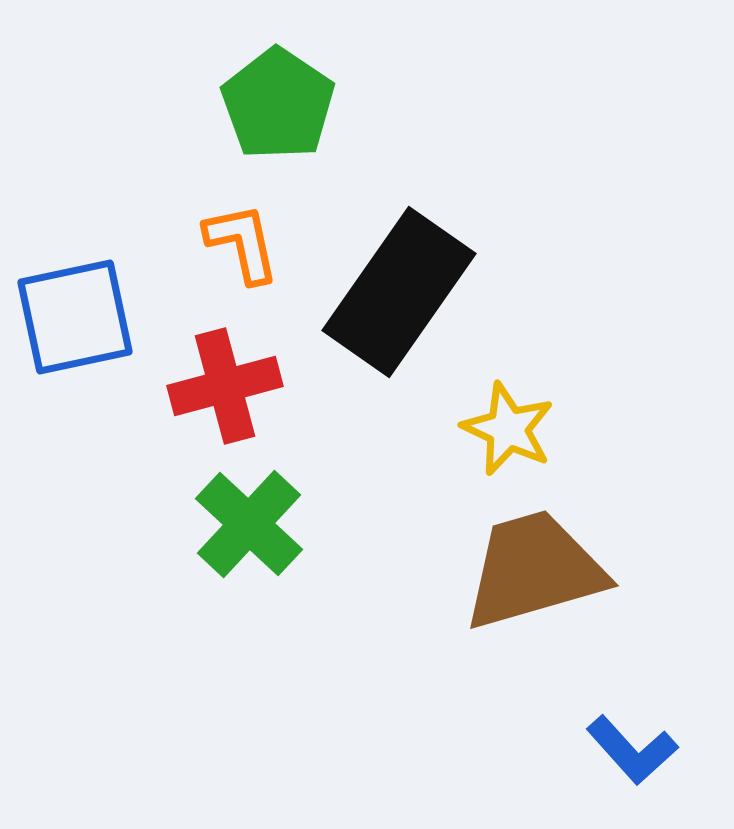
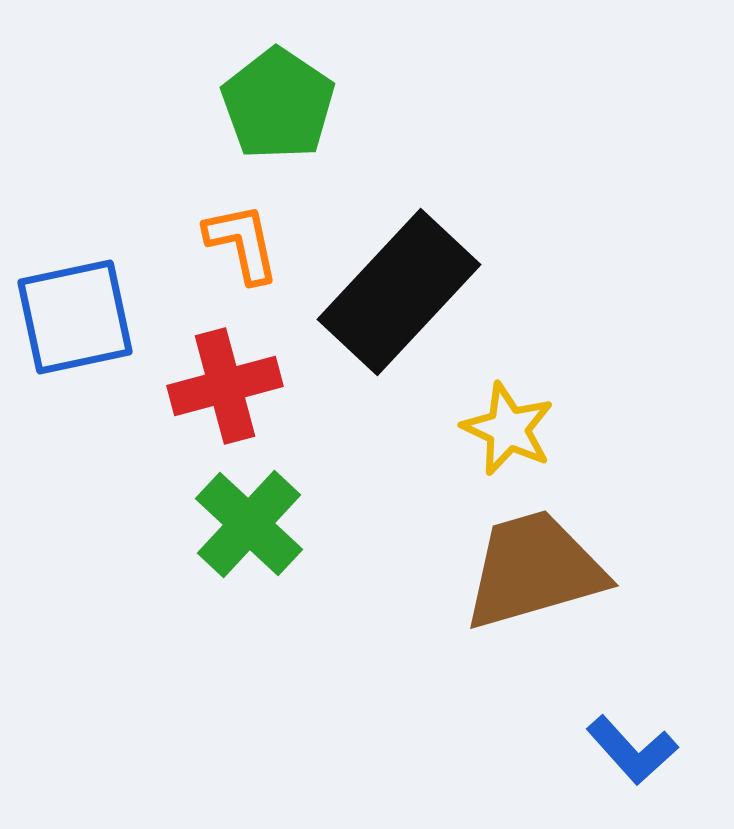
black rectangle: rotated 8 degrees clockwise
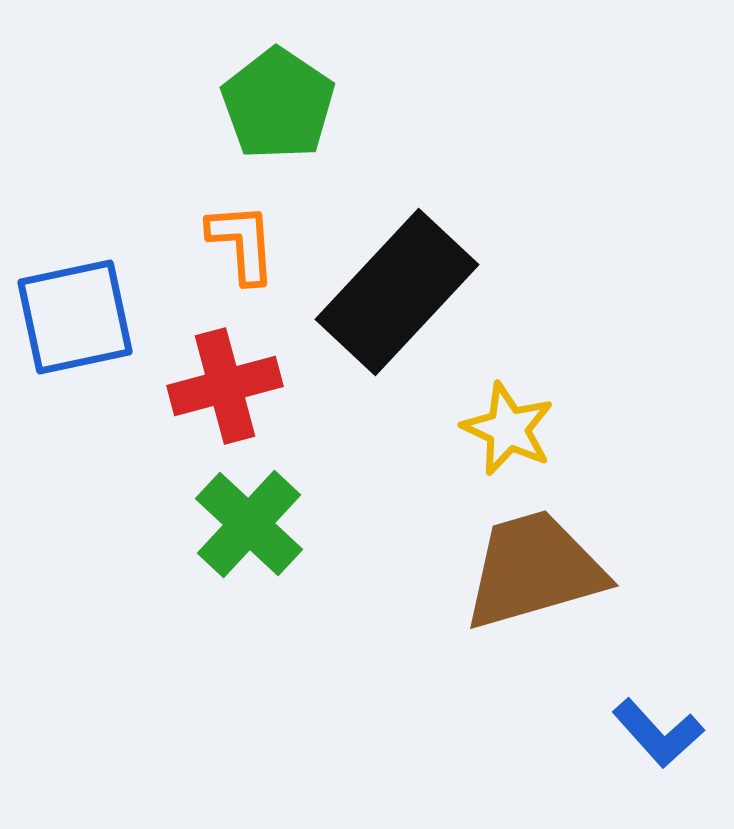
orange L-shape: rotated 8 degrees clockwise
black rectangle: moved 2 px left
blue L-shape: moved 26 px right, 17 px up
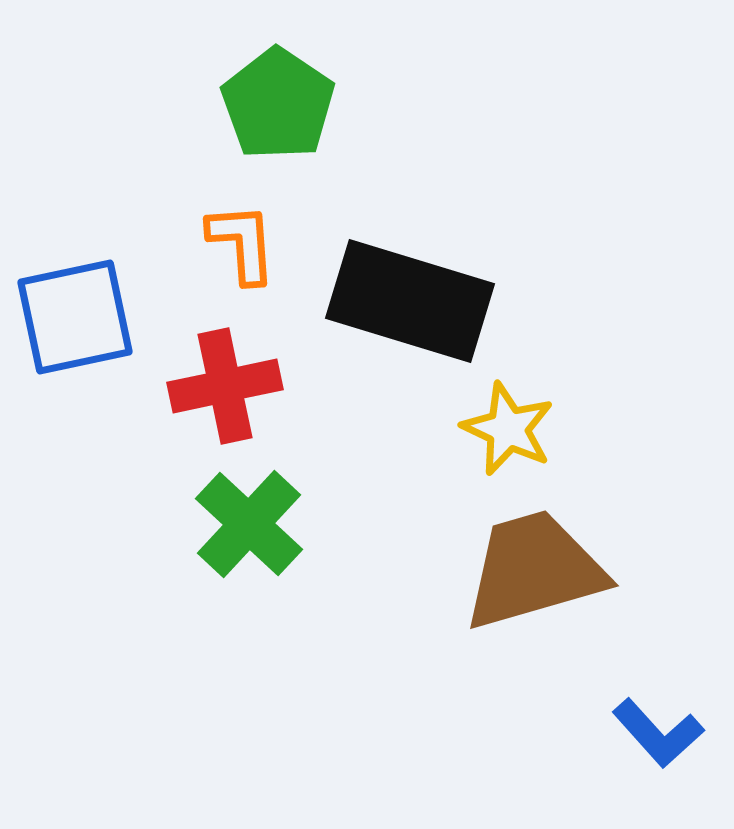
black rectangle: moved 13 px right, 9 px down; rotated 64 degrees clockwise
red cross: rotated 3 degrees clockwise
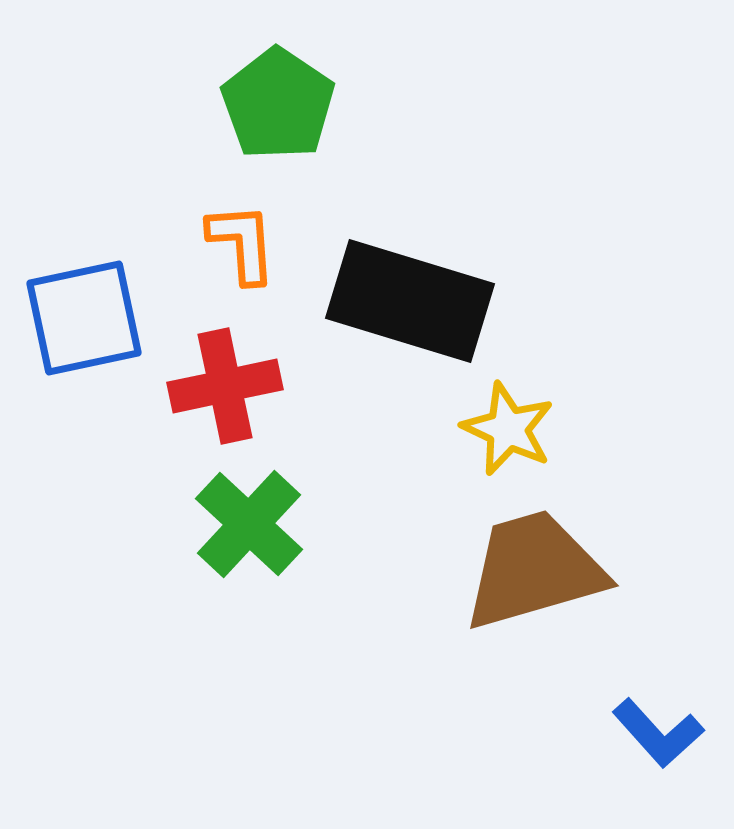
blue square: moved 9 px right, 1 px down
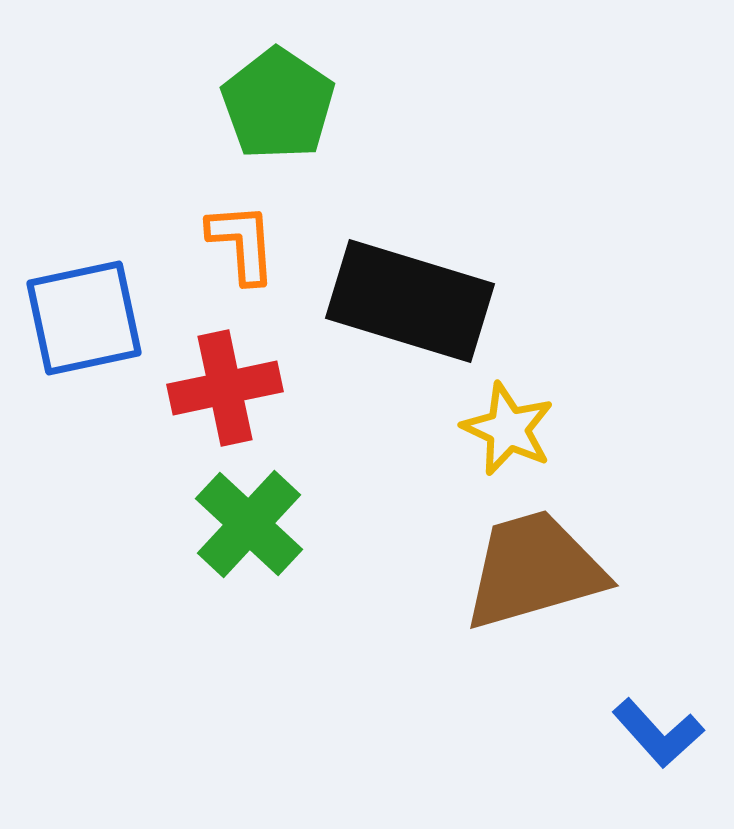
red cross: moved 2 px down
